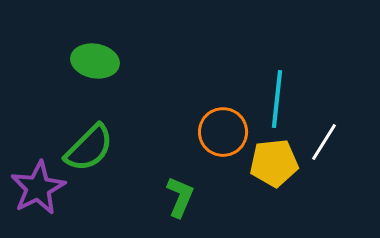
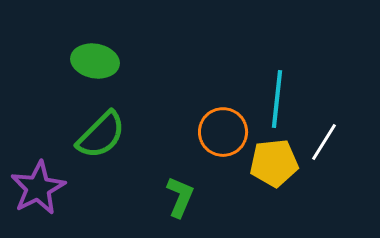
green semicircle: moved 12 px right, 13 px up
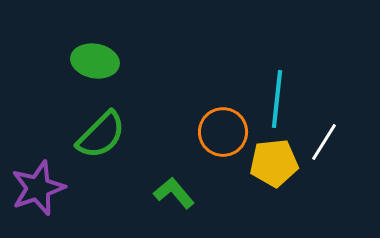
purple star: rotated 8 degrees clockwise
green L-shape: moved 6 px left, 4 px up; rotated 63 degrees counterclockwise
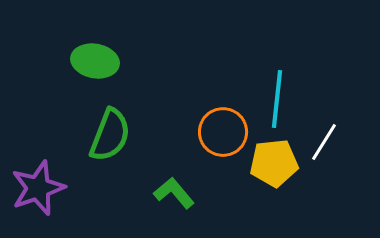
green semicircle: moved 9 px right; rotated 24 degrees counterclockwise
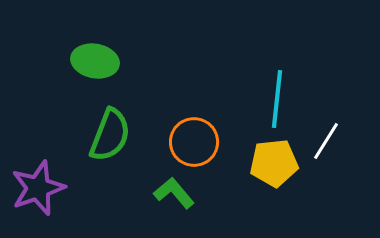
orange circle: moved 29 px left, 10 px down
white line: moved 2 px right, 1 px up
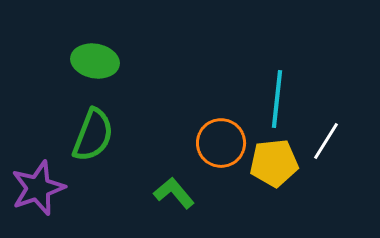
green semicircle: moved 17 px left
orange circle: moved 27 px right, 1 px down
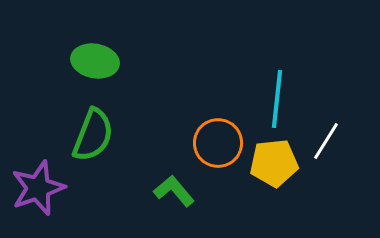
orange circle: moved 3 px left
green L-shape: moved 2 px up
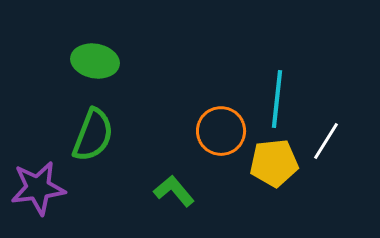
orange circle: moved 3 px right, 12 px up
purple star: rotated 12 degrees clockwise
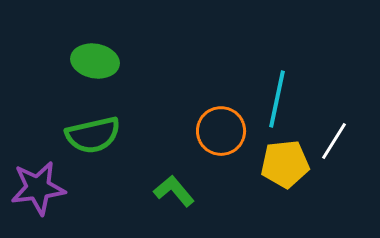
cyan line: rotated 6 degrees clockwise
green semicircle: rotated 56 degrees clockwise
white line: moved 8 px right
yellow pentagon: moved 11 px right, 1 px down
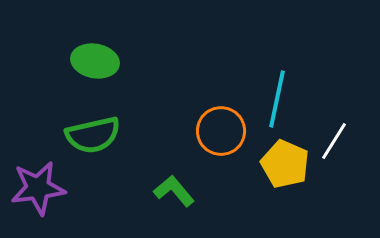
yellow pentagon: rotated 30 degrees clockwise
